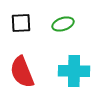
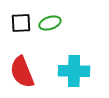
green ellipse: moved 13 px left, 1 px up
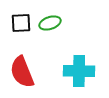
cyan cross: moved 5 px right
